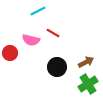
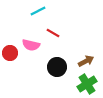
pink semicircle: moved 5 px down
brown arrow: moved 1 px up
green cross: moved 1 px left
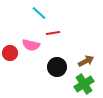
cyan line: moved 1 px right, 2 px down; rotated 70 degrees clockwise
red line: rotated 40 degrees counterclockwise
green cross: moved 3 px left
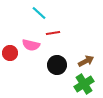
black circle: moved 2 px up
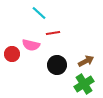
red circle: moved 2 px right, 1 px down
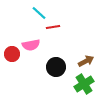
red line: moved 6 px up
pink semicircle: rotated 24 degrees counterclockwise
black circle: moved 1 px left, 2 px down
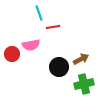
cyan line: rotated 28 degrees clockwise
brown arrow: moved 5 px left, 2 px up
black circle: moved 3 px right
green cross: rotated 18 degrees clockwise
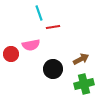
red circle: moved 1 px left
black circle: moved 6 px left, 2 px down
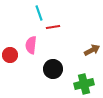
pink semicircle: rotated 108 degrees clockwise
red circle: moved 1 px left, 1 px down
brown arrow: moved 11 px right, 9 px up
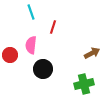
cyan line: moved 8 px left, 1 px up
red line: rotated 64 degrees counterclockwise
brown arrow: moved 3 px down
black circle: moved 10 px left
